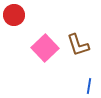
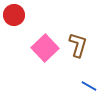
brown L-shape: rotated 145 degrees counterclockwise
blue line: rotated 70 degrees counterclockwise
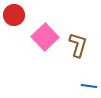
pink square: moved 11 px up
blue line: rotated 21 degrees counterclockwise
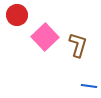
red circle: moved 3 px right
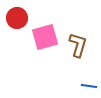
red circle: moved 3 px down
pink square: rotated 28 degrees clockwise
